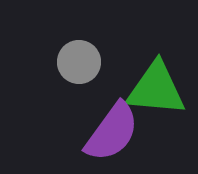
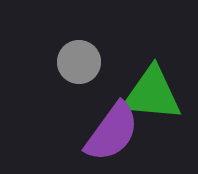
green triangle: moved 4 px left, 5 px down
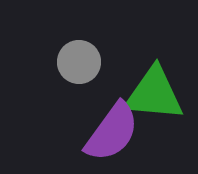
green triangle: moved 2 px right
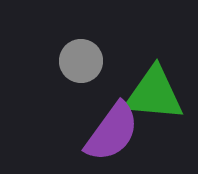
gray circle: moved 2 px right, 1 px up
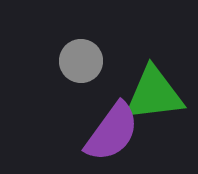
green triangle: rotated 12 degrees counterclockwise
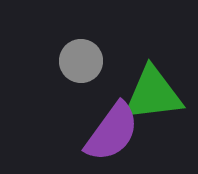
green triangle: moved 1 px left
